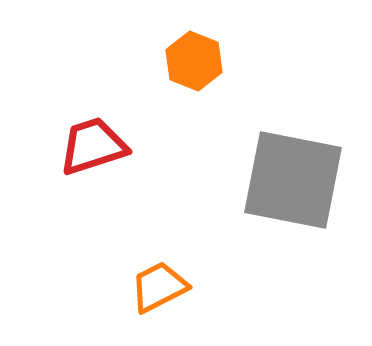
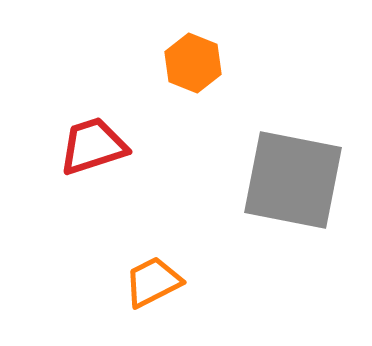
orange hexagon: moved 1 px left, 2 px down
orange trapezoid: moved 6 px left, 5 px up
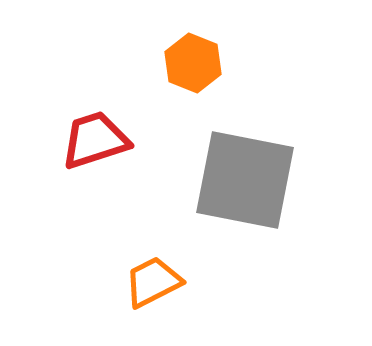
red trapezoid: moved 2 px right, 6 px up
gray square: moved 48 px left
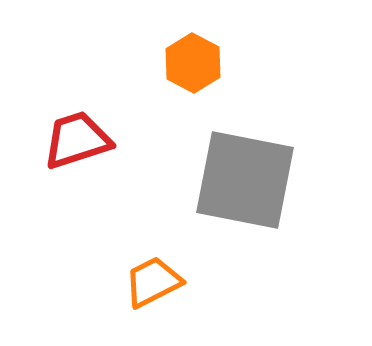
orange hexagon: rotated 6 degrees clockwise
red trapezoid: moved 18 px left
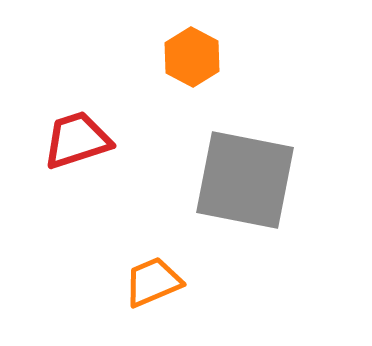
orange hexagon: moved 1 px left, 6 px up
orange trapezoid: rotated 4 degrees clockwise
